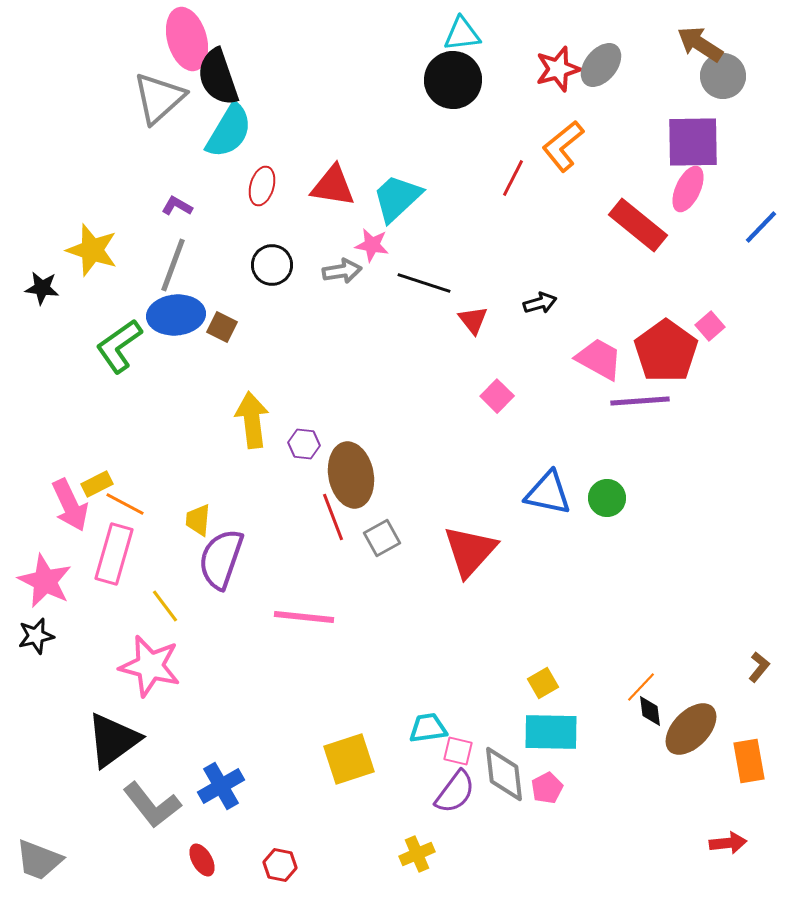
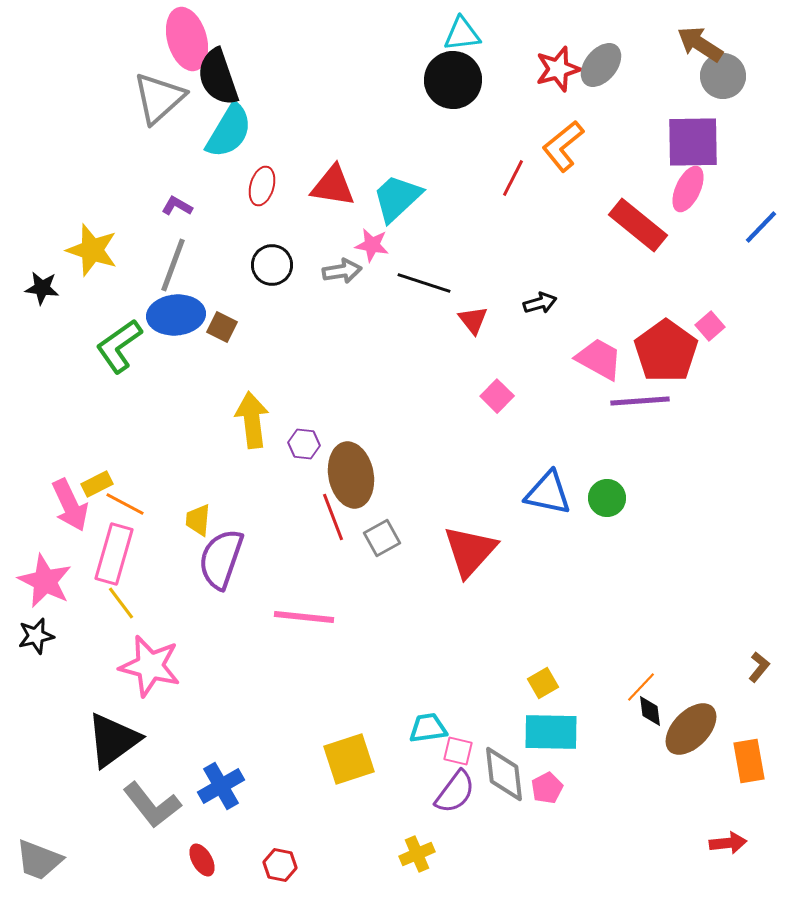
yellow line at (165, 606): moved 44 px left, 3 px up
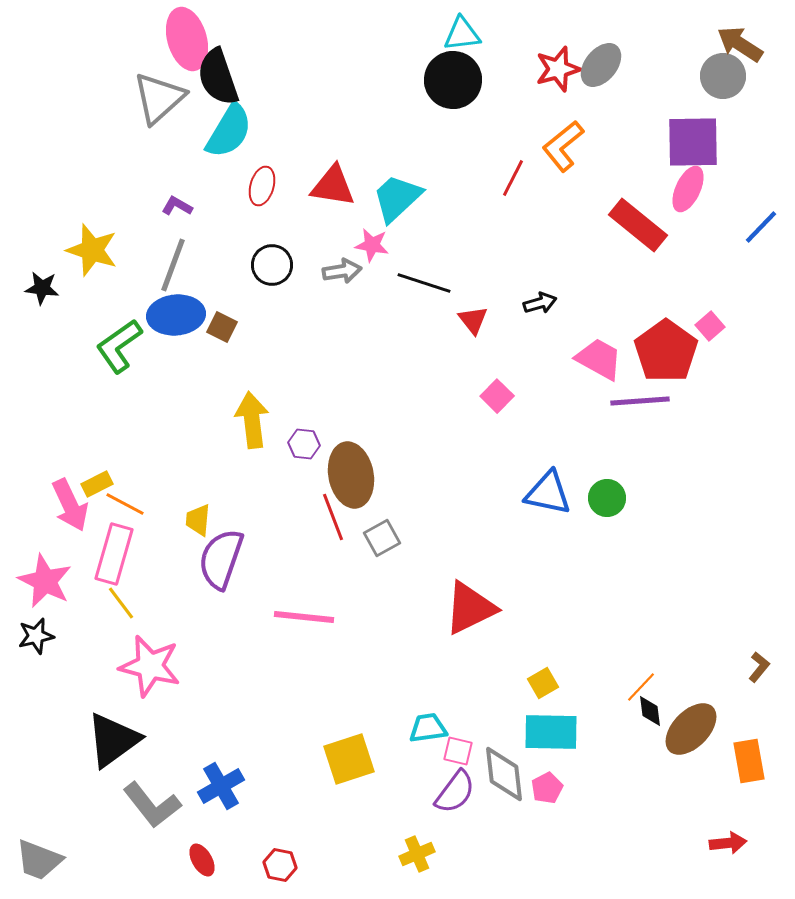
brown arrow at (700, 44): moved 40 px right
red triangle at (470, 551): moved 57 px down; rotated 22 degrees clockwise
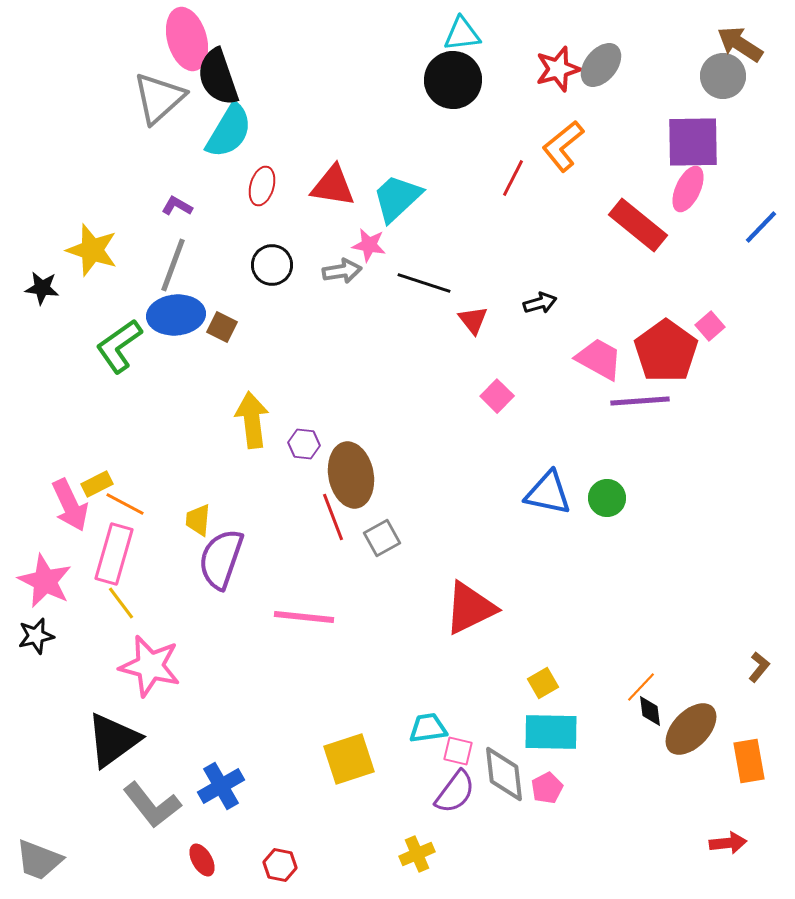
pink star at (372, 245): moved 3 px left
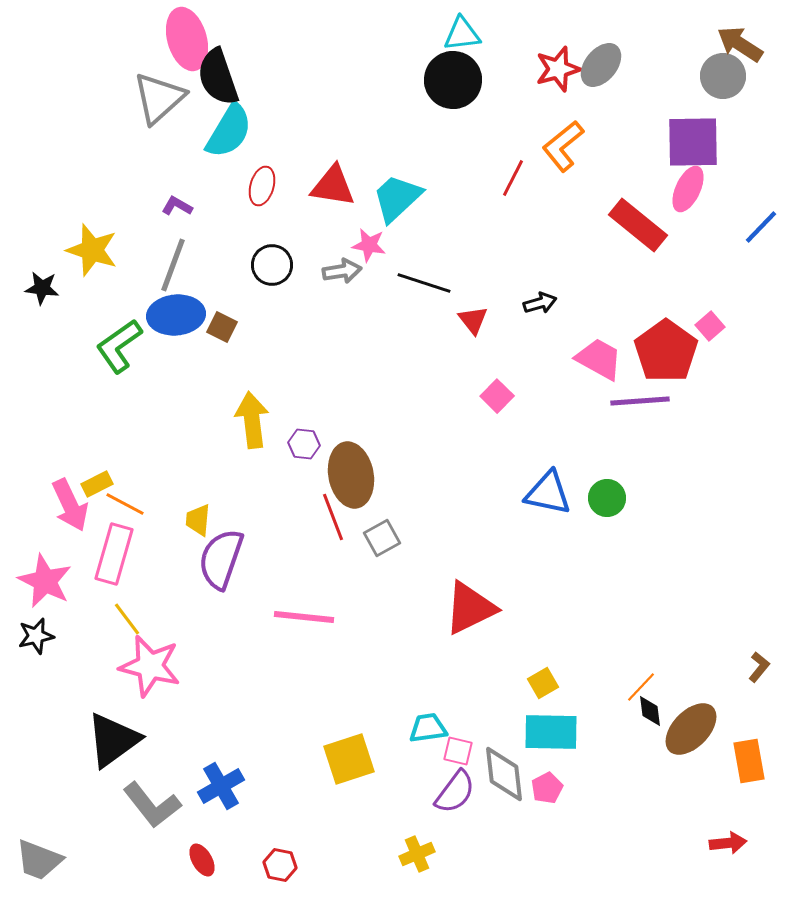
yellow line at (121, 603): moved 6 px right, 16 px down
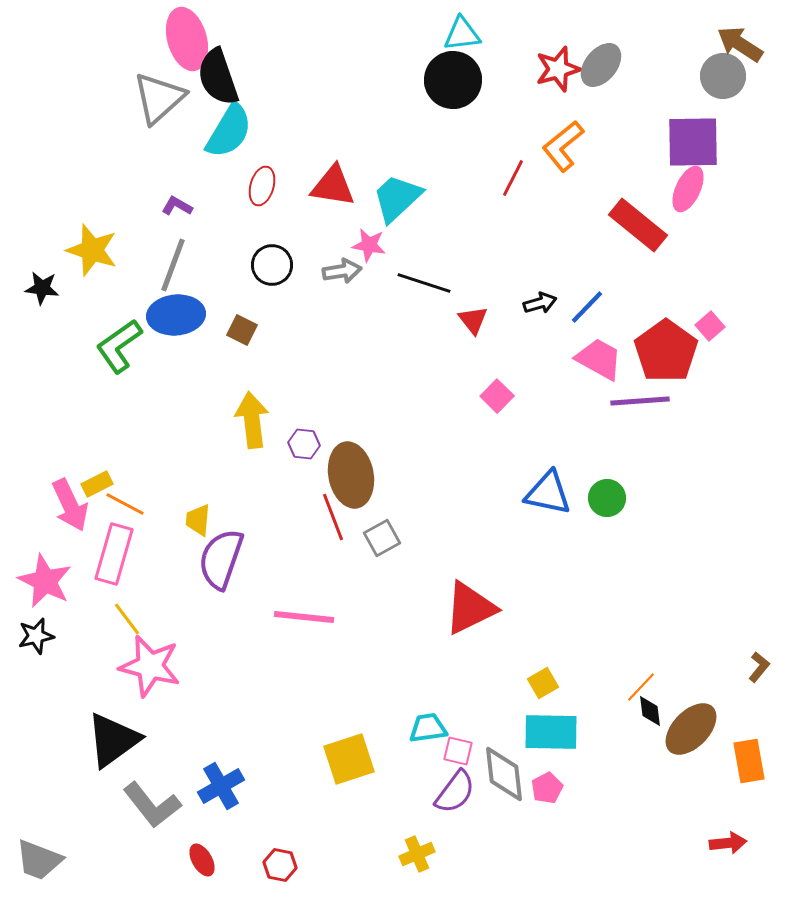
blue line at (761, 227): moved 174 px left, 80 px down
brown square at (222, 327): moved 20 px right, 3 px down
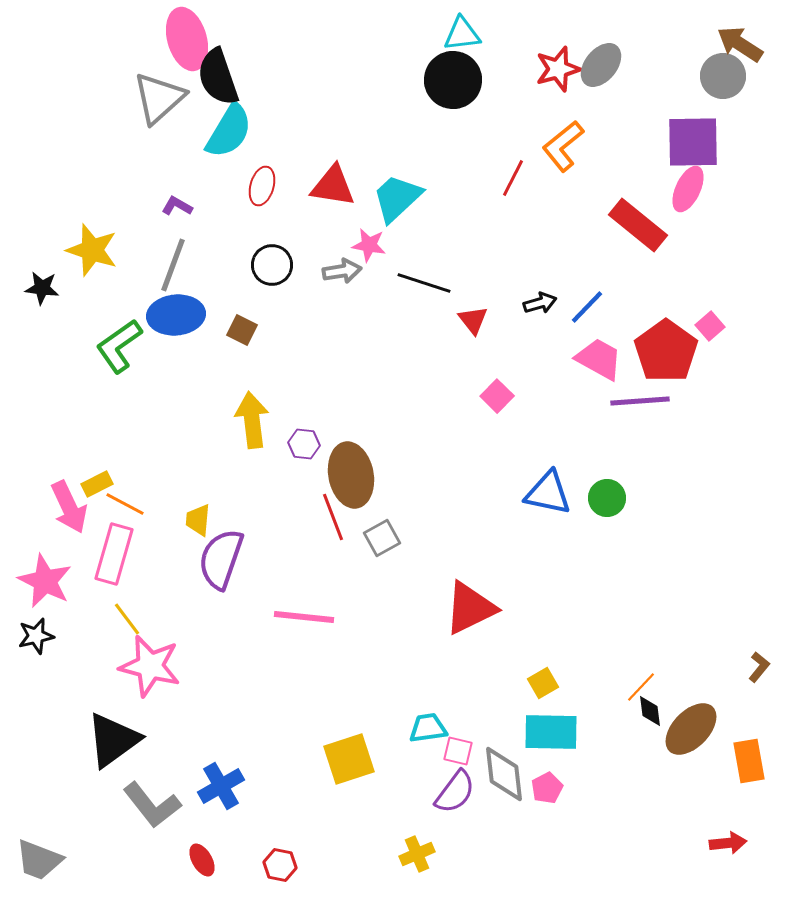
pink arrow at (70, 505): moved 1 px left, 2 px down
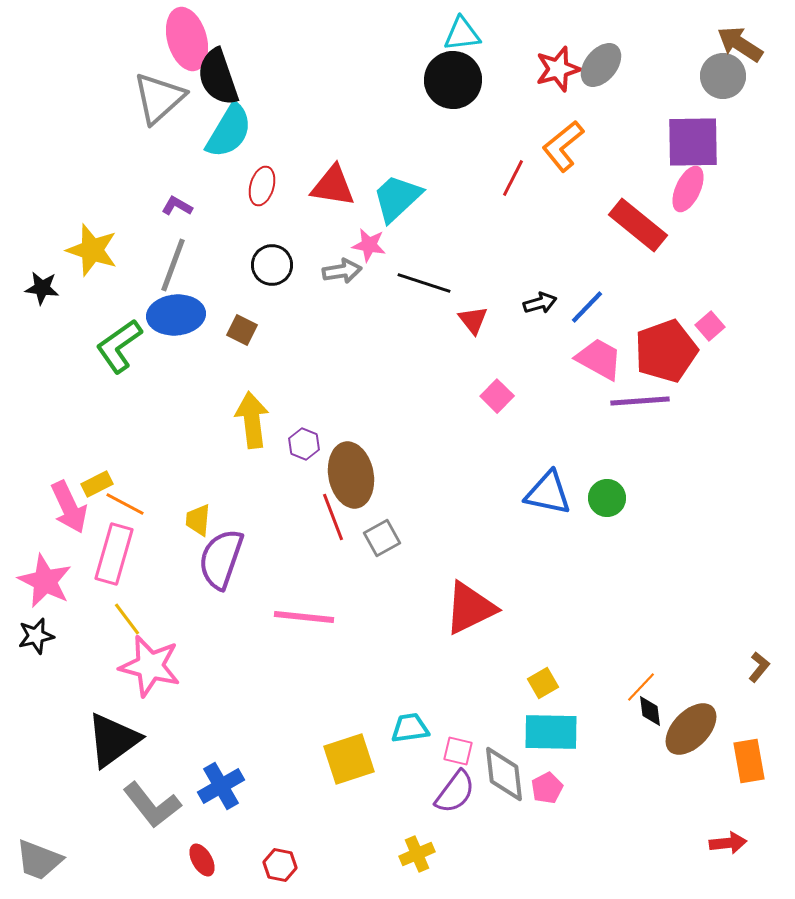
red pentagon at (666, 351): rotated 16 degrees clockwise
purple hexagon at (304, 444): rotated 16 degrees clockwise
cyan trapezoid at (428, 728): moved 18 px left
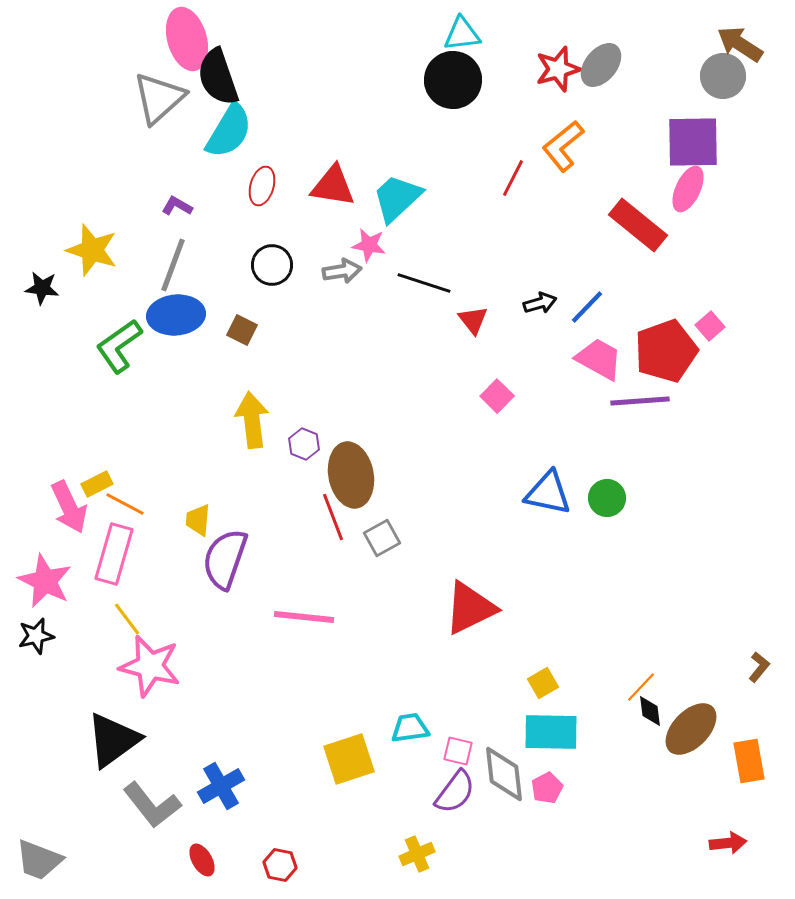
purple semicircle at (221, 559): moved 4 px right
